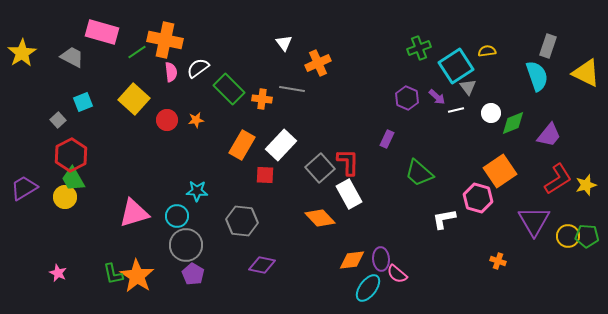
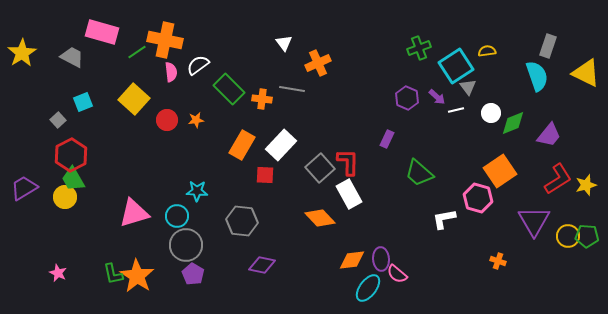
white semicircle at (198, 68): moved 3 px up
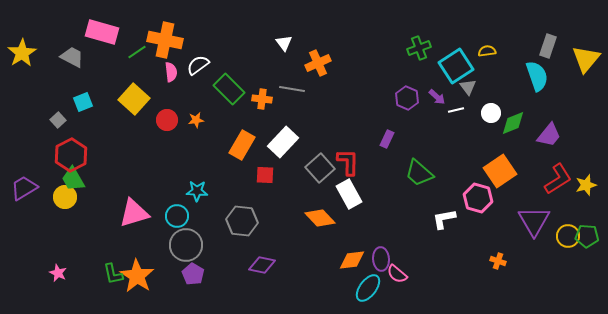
yellow triangle at (586, 73): moved 14 px up; rotated 44 degrees clockwise
white rectangle at (281, 145): moved 2 px right, 3 px up
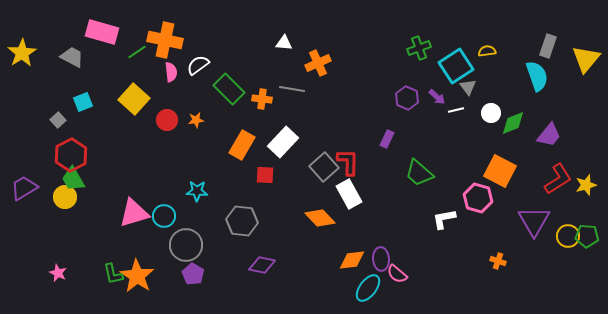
white triangle at (284, 43): rotated 48 degrees counterclockwise
gray square at (320, 168): moved 4 px right, 1 px up
orange square at (500, 171): rotated 28 degrees counterclockwise
cyan circle at (177, 216): moved 13 px left
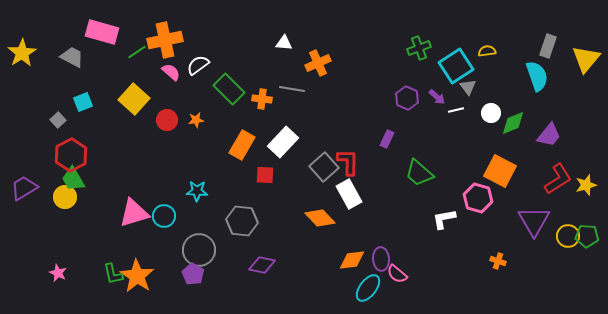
orange cross at (165, 40): rotated 24 degrees counterclockwise
pink semicircle at (171, 72): rotated 42 degrees counterclockwise
gray circle at (186, 245): moved 13 px right, 5 px down
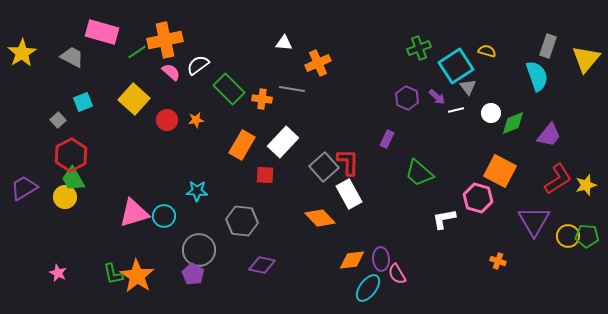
yellow semicircle at (487, 51): rotated 24 degrees clockwise
pink semicircle at (397, 274): rotated 20 degrees clockwise
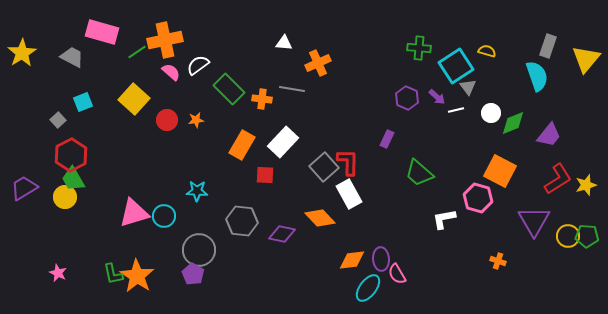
green cross at (419, 48): rotated 25 degrees clockwise
purple diamond at (262, 265): moved 20 px right, 31 px up
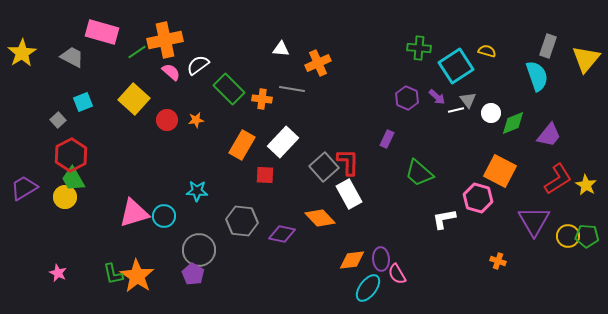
white triangle at (284, 43): moved 3 px left, 6 px down
gray triangle at (468, 87): moved 13 px down
yellow star at (586, 185): rotated 25 degrees counterclockwise
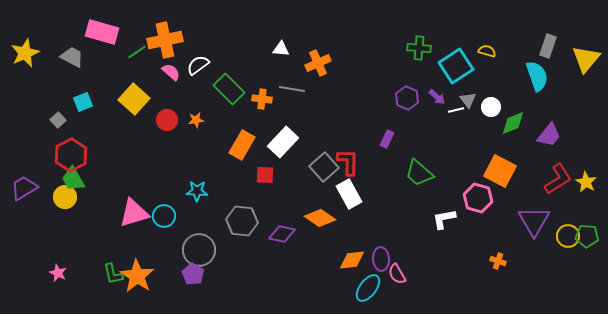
yellow star at (22, 53): moved 3 px right; rotated 8 degrees clockwise
white circle at (491, 113): moved 6 px up
yellow star at (586, 185): moved 3 px up
orange diamond at (320, 218): rotated 12 degrees counterclockwise
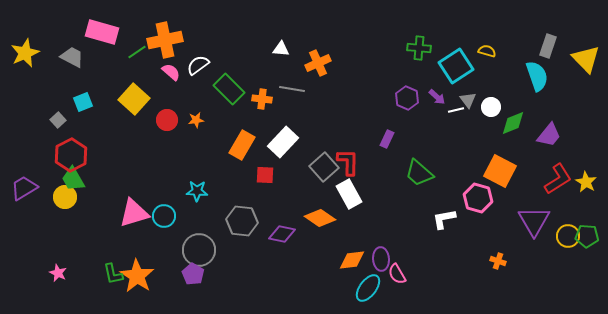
yellow triangle at (586, 59): rotated 24 degrees counterclockwise
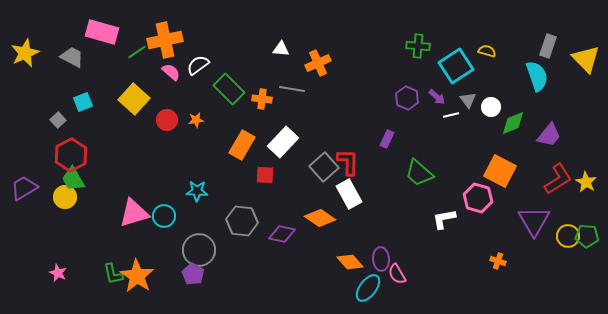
green cross at (419, 48): moved 1 px left, 2 px up
white line at (456, 110): moved 5 px left, 5 px down
orange diamond at (352, 260): moved 2 px left, 2 px down; rotated 56 degrees clockwise
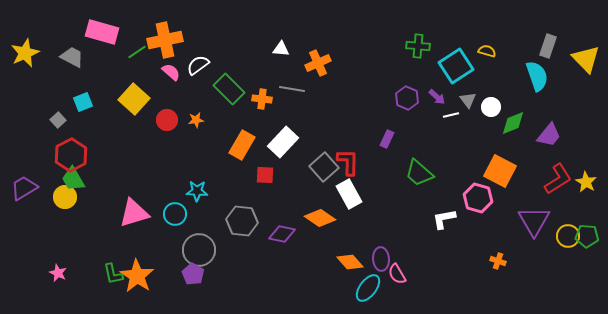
cyan circle at (164, 216): moved 11 px right, 2 px up
